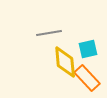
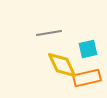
yellow diamond: moved 3 px left, 3 px down; rotated 20 degrees counterclockwise
orange rectangle: rotated 60 degrees counterclockwise
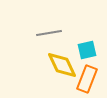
cyan square: moved 1 px left, 1 px down
orange rectangle: moved 1 px down; rotated 56 degrees counterclockwise
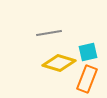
cyan square: moved 1 px right, 2 px down
yellow diamond: moved 3 px left, 2 px up; rotated 48 degrees counterclockwise
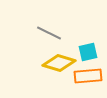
gray line: rotated 35 degrees clockwise
orange rectangle: moved 1 px right, 3 px up; rotated 64 degrees clockwise
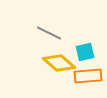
cyan square: moved 3 px left
yellow diamond: rotated 24 degrees clockwise
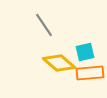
gray line: moved 5 px left, 8 px up; rotated 30 degrees clockwise
orange rectangle: moved 2 px right, 3 px up
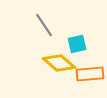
cyan square: moved 8 px left, 8 px up
orange rectangle: moved 1 px down
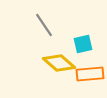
cyan square: moved 6 px right
